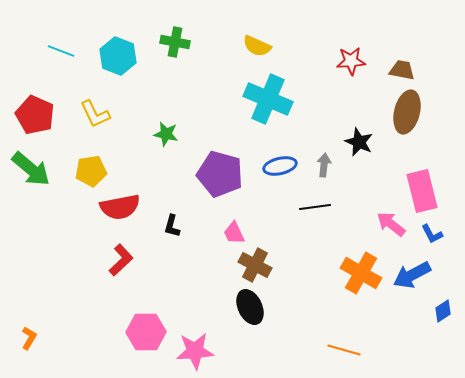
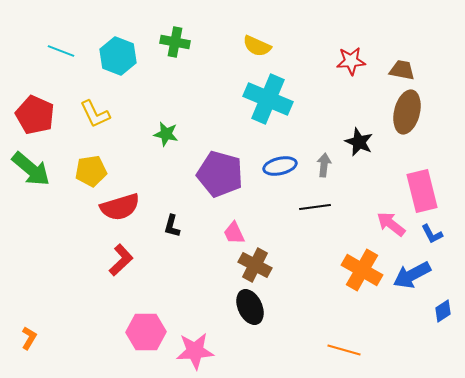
red semicircle: rotated 6 degrees counterclockwise
orange cross: moved 1 px right, 3 px up
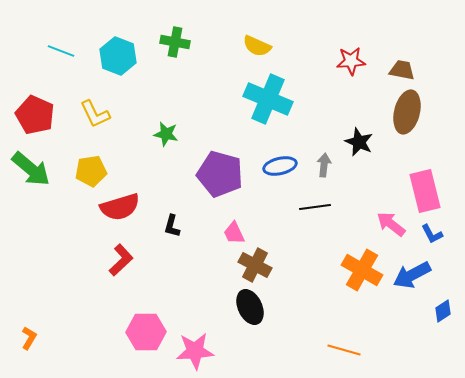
pink rectangle: moved 3 px right
